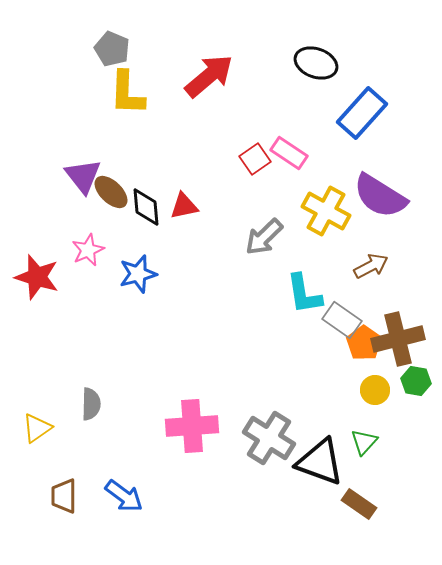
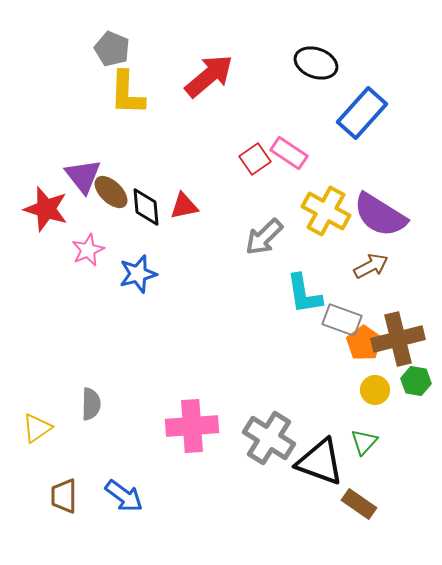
purple semicircle: moved 19 px down
red star: moved 9 px right, 68 px up
gray rectangle: rotated 15 degrees counterclockwise
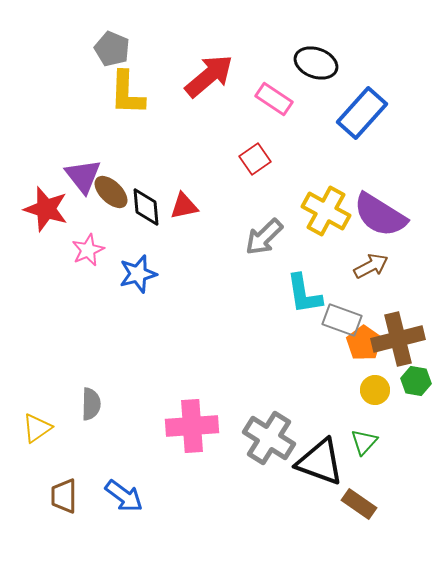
pink rectangle: moved 15 px left, 54 px up
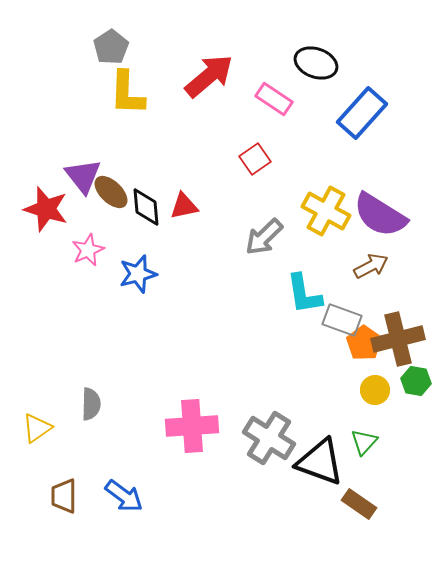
gray pentagon: moved 1 px left, 2 px up; rotated 16 degrees clockwise
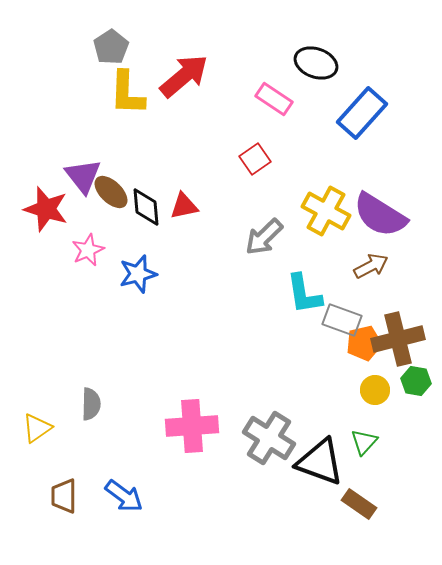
red arrow: moved 25 px left
orange pentagon: rotated 24 degrees clockwise
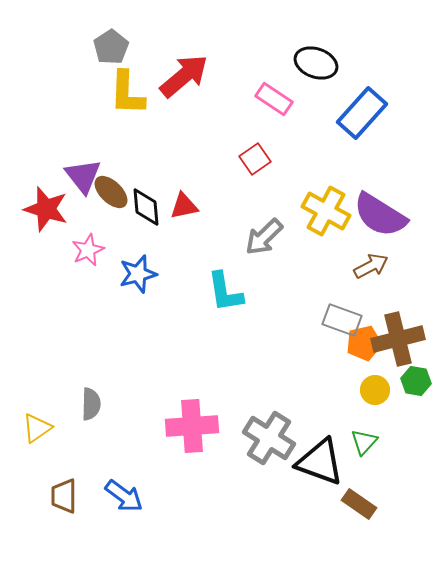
cyan L-shape: moved 79 px left, 2 px up
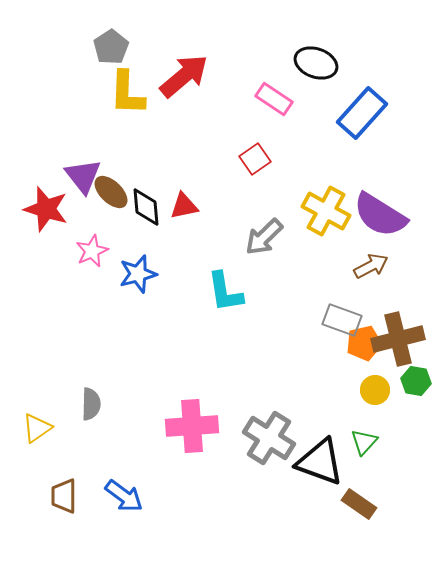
pink star: moved 4 px right, 1 px down
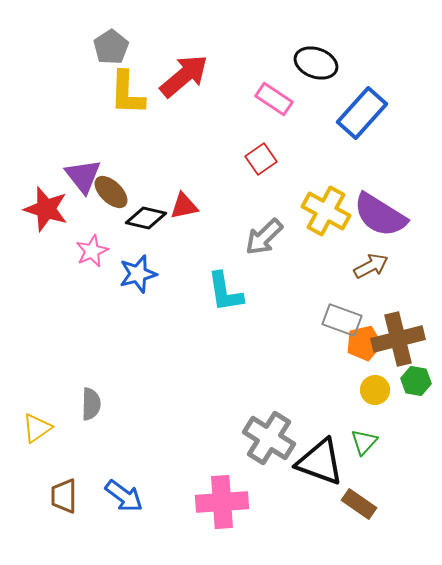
red square: moved 6 px right
black diamond: moved 11 px down; rotated 72 degrees counterclockwise
pink cross: moved 30 px right, 76 px down
